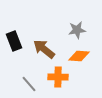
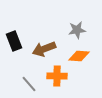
brown arrow: rotated 60 degrees counterclockwise
orange cross: moved 1 px left, 1 px up
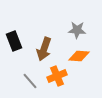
gray star: rotated 12 degrees clockwise
brown arrow: rotated 50 degrees counterclockwise
orange cross: rotated 24 degrees counterclockwise
gray line: moved 1 px right, 3 px up
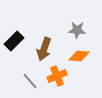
black rectangle: rotated 66 degrees clockwise
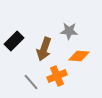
gray star: moved 8 px left, 1 px down
gray line: moved 1 px right, 1 px down
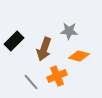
orange diamond: rotated 10 degrees clockwise
